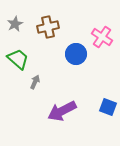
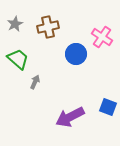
purple arrow: moved 8 px right, 6 px down
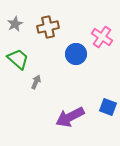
gray arrow: moved 1 px right
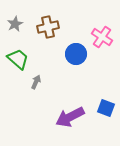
blue square: moved 2 px left, 1 px down
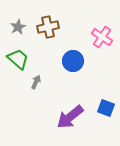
gray star: moved 3 px right, 3 px down
blue circle: moved 3 px left, 7 px down
purple arrow: rotated 12 degrees counterclockwise
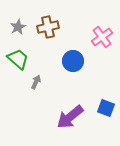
pink cross: rotated 20 degrees clockwise
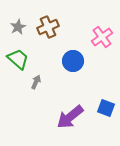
brown cross: rotated 10 degrees counterclockwise
